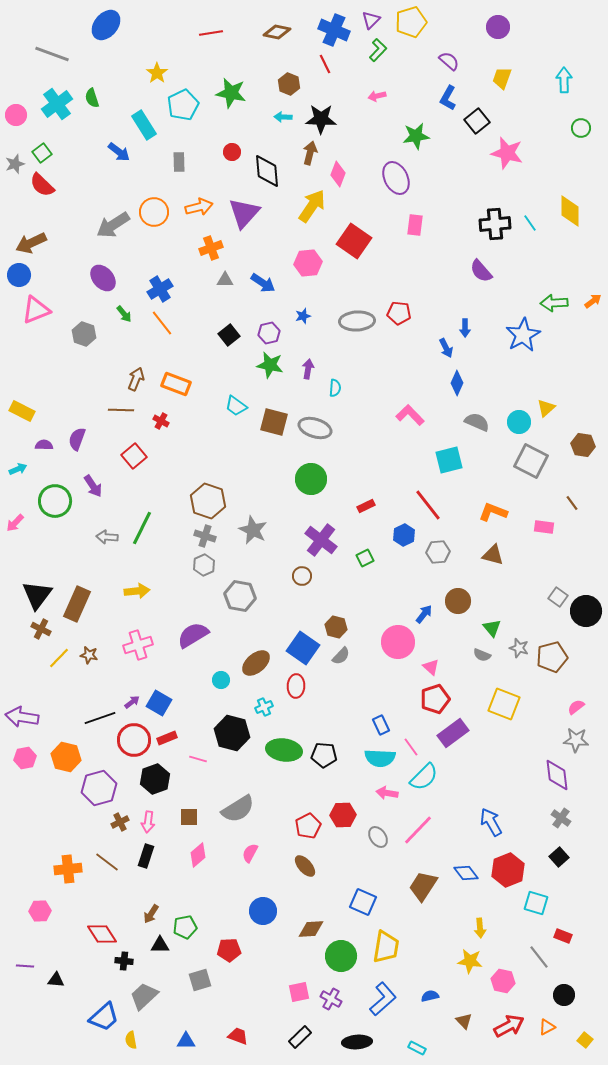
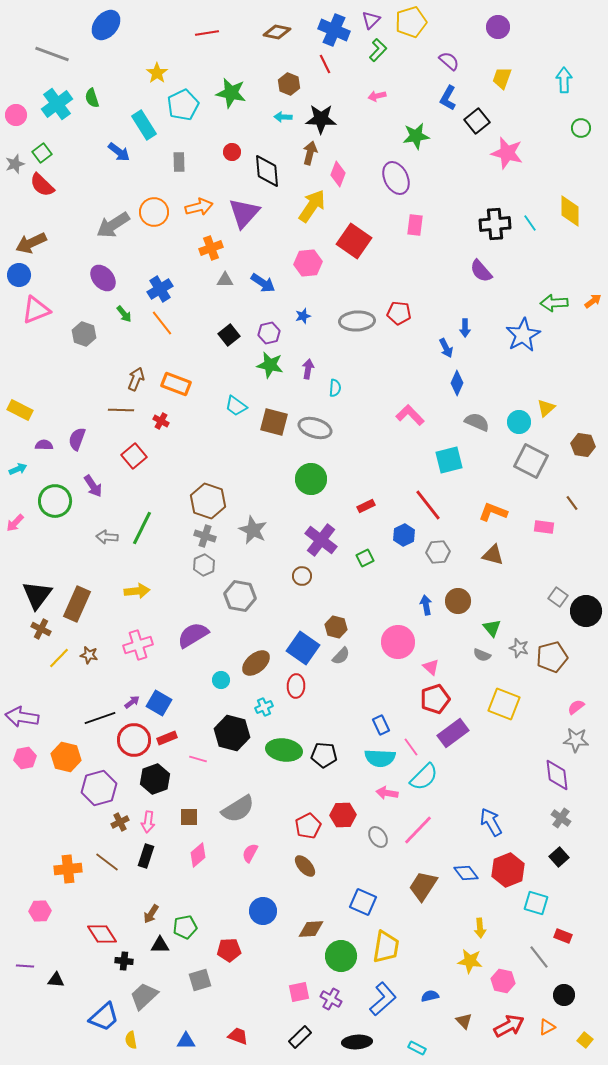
red line at (211, 33): moved 4 px left
yellow rectangle at (22, 411): moved 2 px left, 1 px up
blue arrow at (424, 614): moved 2 px right, 9 px up; rotated 48 degrees counterclockwise
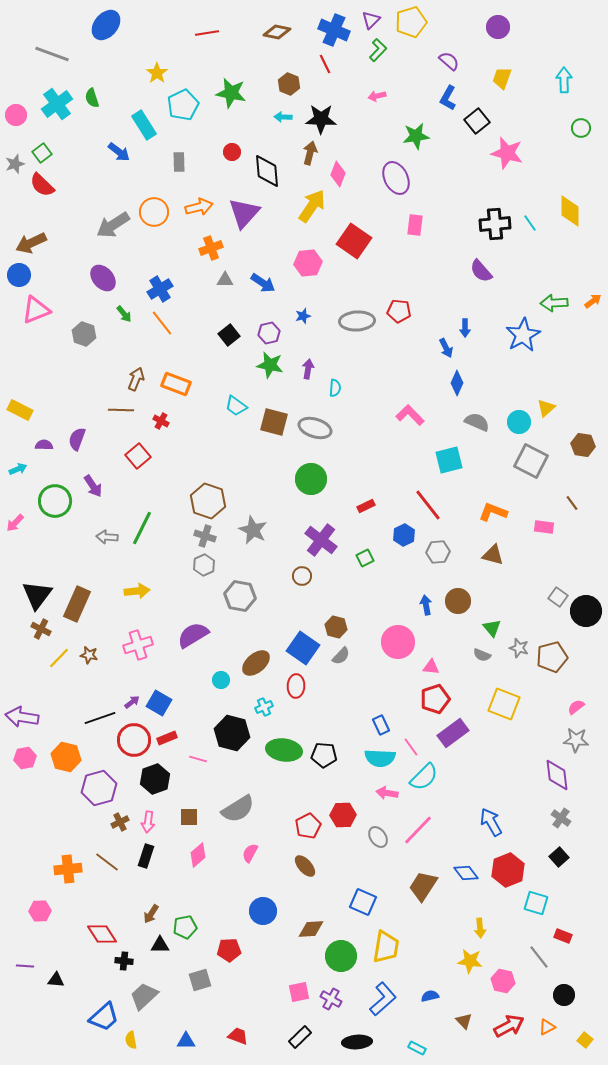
red pentagon at (399, 313): moved 2 px up
red square at (134, 456): moved 4 px right
pink triangle at (431, 667): rotated 36 degrees counterclockwise
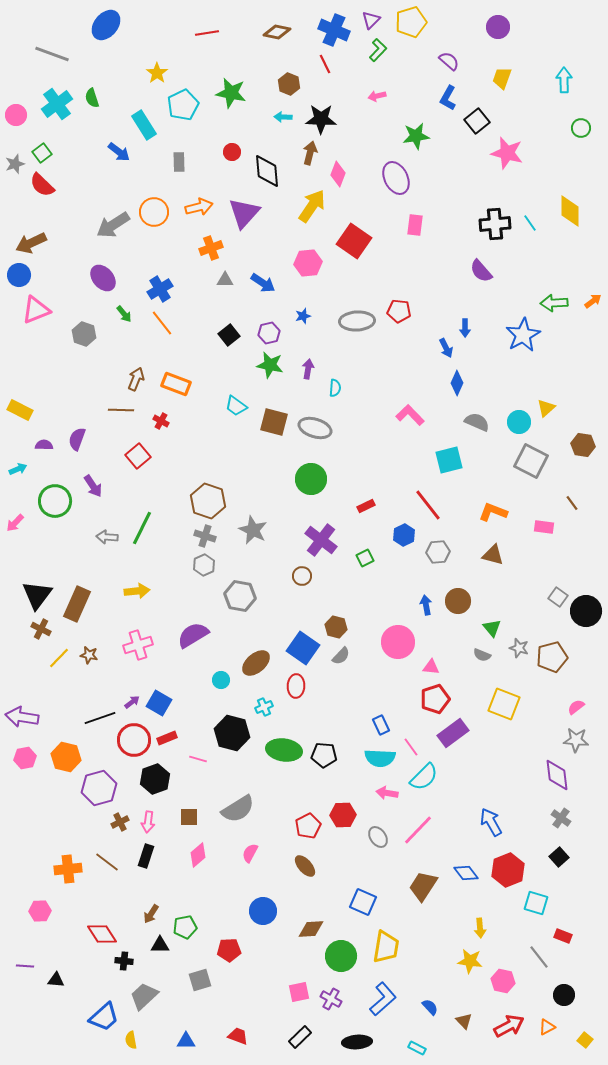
blue semicircle at (430, 996): moved 11 px down; rotated 60 degrees clockwise
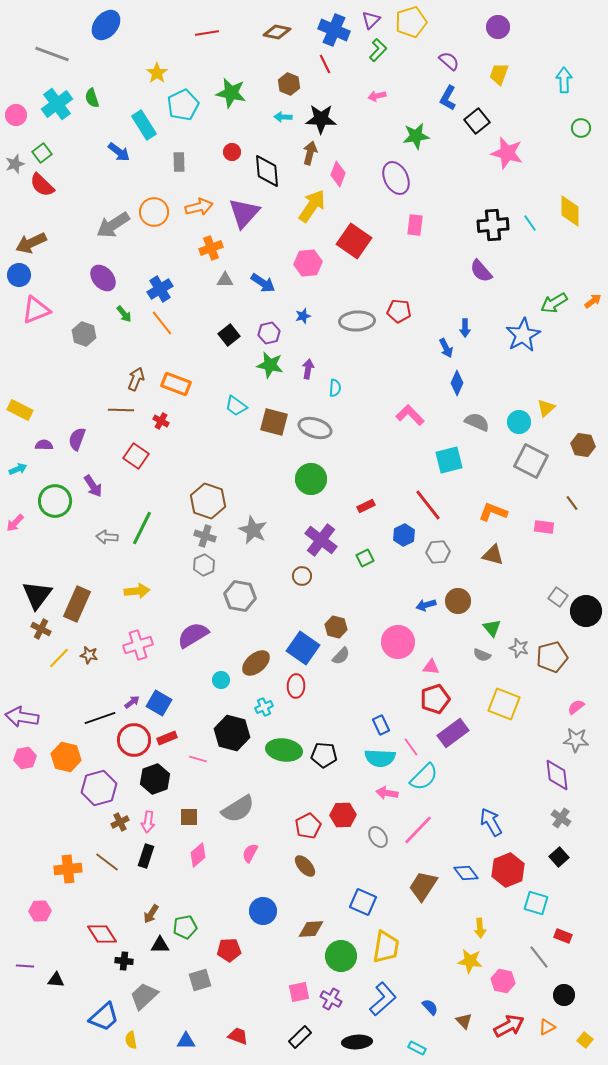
yellow trapezoid at (502, 78): moved 3 px left, 4 px up
black cross at (495, 224): moved 2 px left, 1 px down
green arrow at (554, 303): rotated 28 degrees counterclockwise
red square at (138, 456): moved 2 px left; rotated 15 degrees counterclockwise
blue arrow at (426, 605): rotated 96 degrees counterclockwise
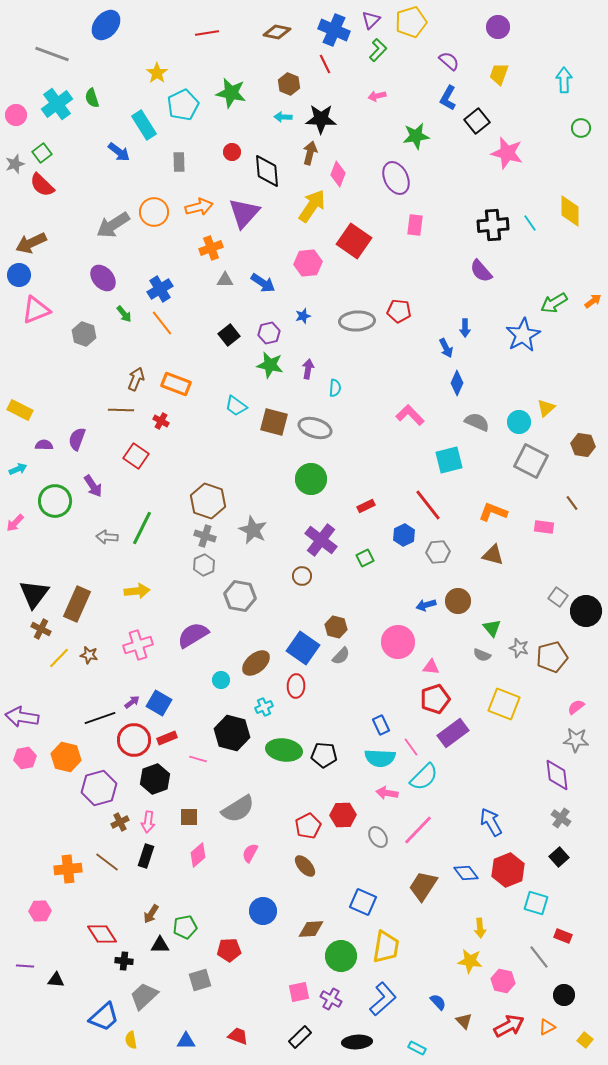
black triangle at (37, 595): moved 3 px left, 1 px up
blue semicircle at (430, 1007): moved 8 px right, 5 px up
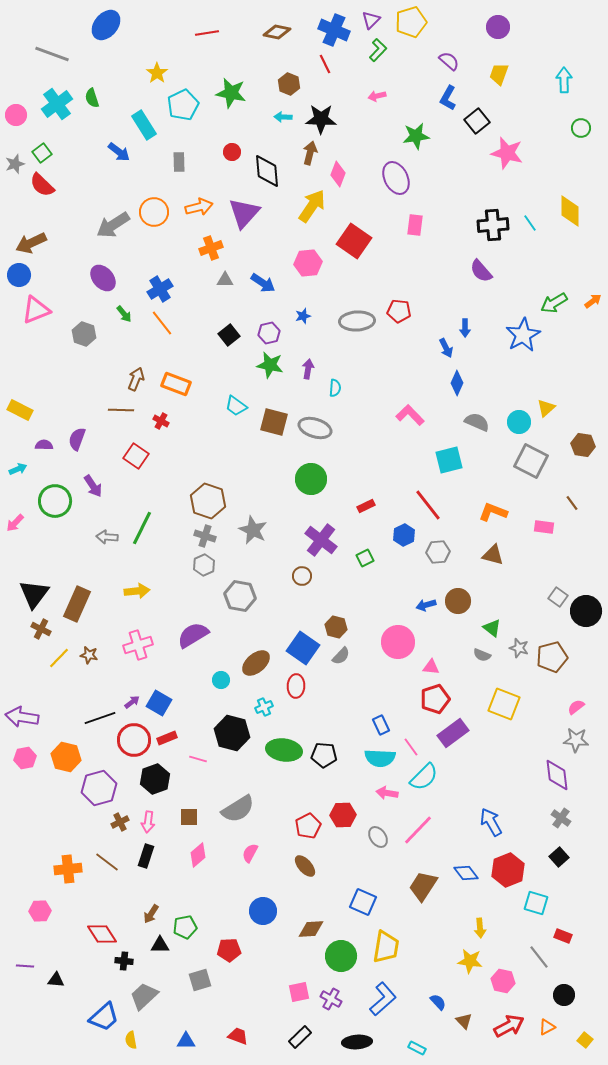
green triangle at (492, 628): rotated 12 degrees counterclockwise
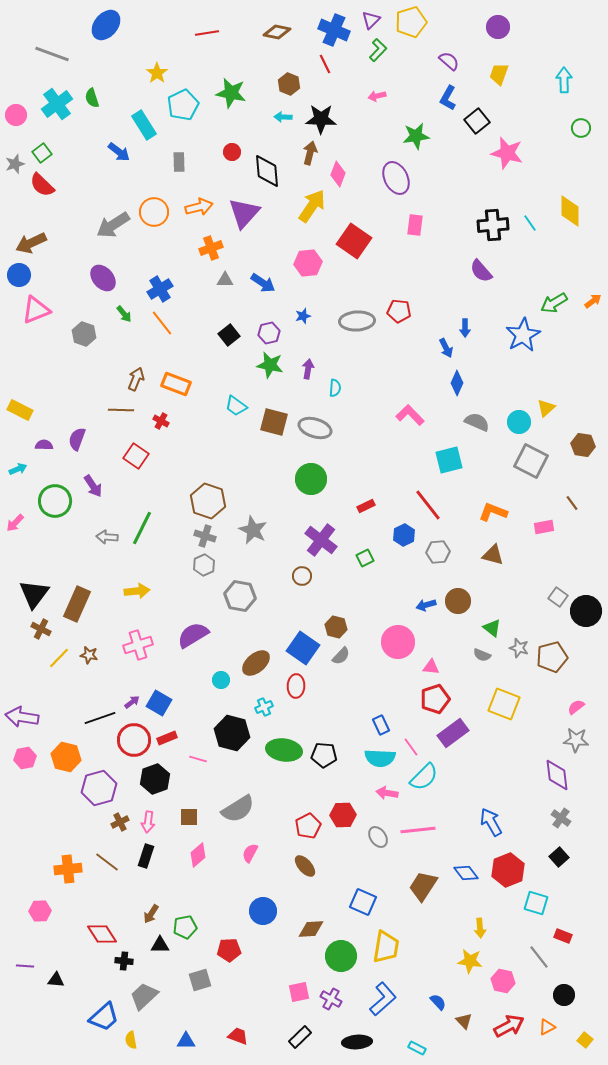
pink rectangle at (544, 527): rotated 18 degrees counterclockwise
pink line at (418, 830): rotated 40 degrees clockwise
